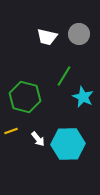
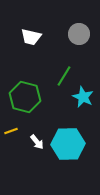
white trapezoid: moved 16 px left
white arrow: moved 1 px left, 3 px down
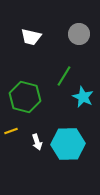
white arrow: rotated 21 degrees clockwise
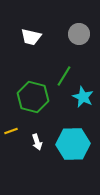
green hexagon: moved 8 px right
cyan hexagon: moved 5 px right
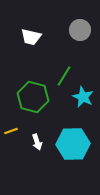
gray circle: moved 1 px right, 4 px up
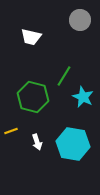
gray circle: moved 10 px up
cyan hexagon: rotated 12 degrees clockwise
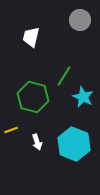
white trapezoid: rotated 90 degrees clockwise
yellow line: moved 1 px up
cyan hexagon: moved 1 px right; rotated 12 degrees clockwise
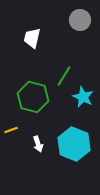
white trapezoid: moved 1 px right, 1 px down
white arrow: moved 1 px right, 2 px down
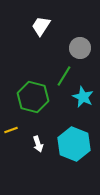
gray circle: moved 28 px down
white trapezoid: moved 9 px right, 12 px up; rotated 20 degrees clockwise
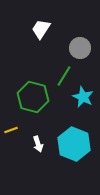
white trapezoid: moved 3 px down
